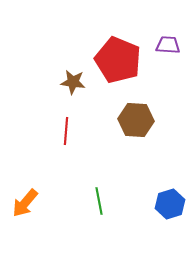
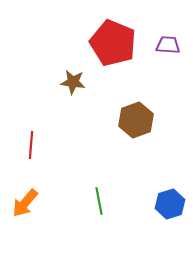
red pentagon: moved 5 px left, 17 px up
brown hexagon: rotated 24 degrees counterclockwise
red line: moved 35 px left, 14 px down
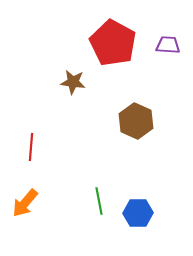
red pentagon: rotated 6 degrees clockwise
brown hexagon: moved 1 px down; rotated 16 degrees counterclockwise
red line: moved 2 px down
blue hexagon: moved 32 px left, 9 px down; rotated 16 degrees clockwise
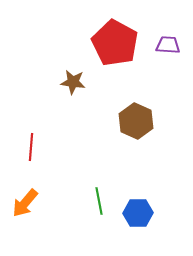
red pentagon: moved 2 px right
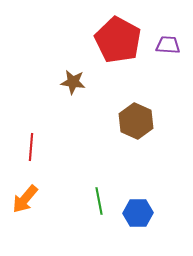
red pentagon: moved 3 px right, 3 px up
orange arrow: moved 4 px up
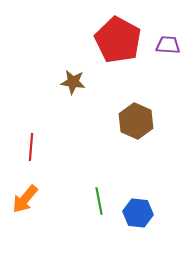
blue hexagon: rotated 8 degrees clockwise
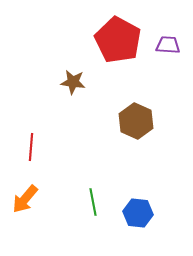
green line: moved 6 px left, 1 px down
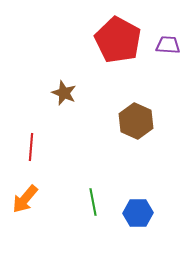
brown star: moved 9 px left, 11 px down; rotated 15 degrees clockwise
blue hexagon: rotated 8 degrees counterclockwise
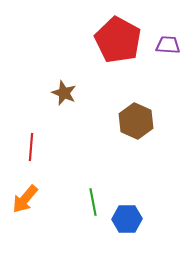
blue hexagon: moved 11 px left, 6 px down
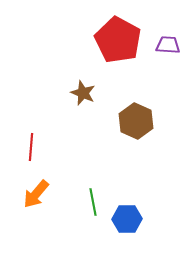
brown star: moved 19 px right
orange arrow: moved 11 px right, 5 px up
